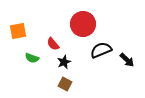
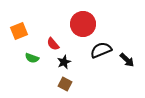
orange square: moved 1 px right; rotated 12 degrees counterclockwise
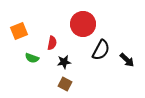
red semicircle: moved 1 px left, 1 px up; rotated 128 degrees counterclockwise
black semicircle: rotated 140 degrees clockwise
black star: rotated 16 degrees clockwise
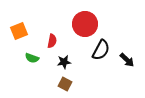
red circle: moved 2 px right
red semicircle: moved 2 px up
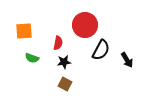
red circle: moved 1 px down
orange square: moved 5 px right; rotated 18 degrees clockwise
red semicircle: moved 6 px right, 2 px down
black arrow: rotated 14 degrees clockwise
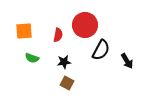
red semicircle: moved 8 px up
black arrow: moved 1 px down
brown square: moved 2 px right, 1 px up
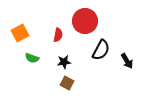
red circle: moved 4 px up
orange square: moved 4 px left, 2 px down; rotated 24 degrees counterclockwise
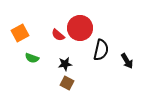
red circle: moved 5 px left, 7 px down
red semicircle: rotated 120 degrees clockwise
black semicircle: rotated 15 degrees counterclockwise
black star: moved 1 px right, 2 px down
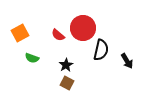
red circle: moved 3 px right
black star: moved 1 px right, 1 px down; rotated 24 degrees counterclockwise
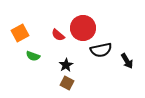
black semicircle: rotated 65 degrees clockwise
green semicircle: moved 1 px right, 2 px up
